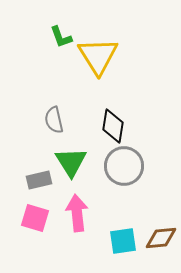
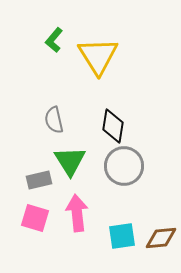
green L-shape: moved 7 px left, 3 px down; rotated 60 degrees clockwise
green triangle: moved 1 px left, 1 px up
cyan square: moved 1 px left, 5 px up
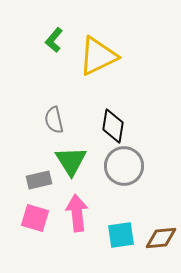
yellow triangle: rotated 36 degrees clockwise
green triangle: moved 1 px right
cyan square: moved 1 px left, 1 px up
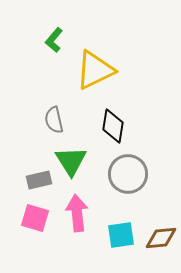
yellow triangle: moved 3 px left, 14 px down
gray circle: moved 4 px right, 8 px down
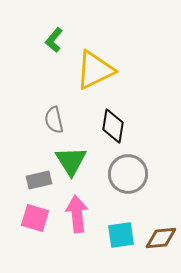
pink arrow: moved 1 px down
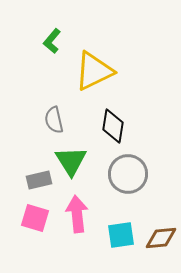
green L-shape: moved 2 px left, 1 px down
yellow triangle: moved 1 px left, 1 px down
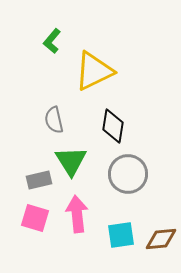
brown diamond: moved 1 px down
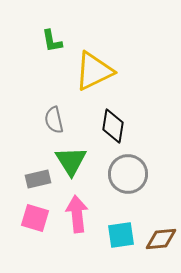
green L-shape: rotated 50 degrees counterclockwise
gray rectangle: moved 1 px left, 1 px up
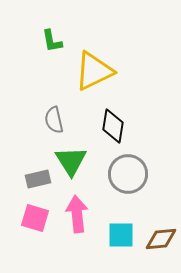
cyan square: rotated 8 degrees clockwise
